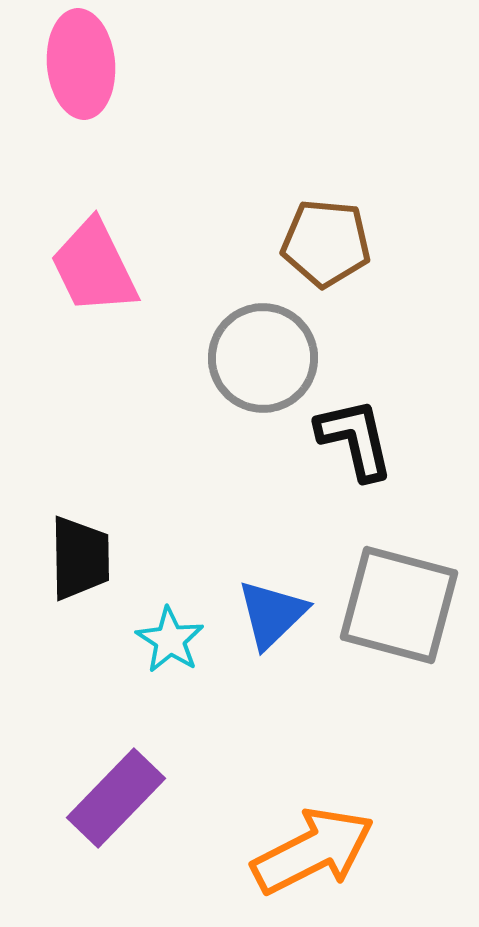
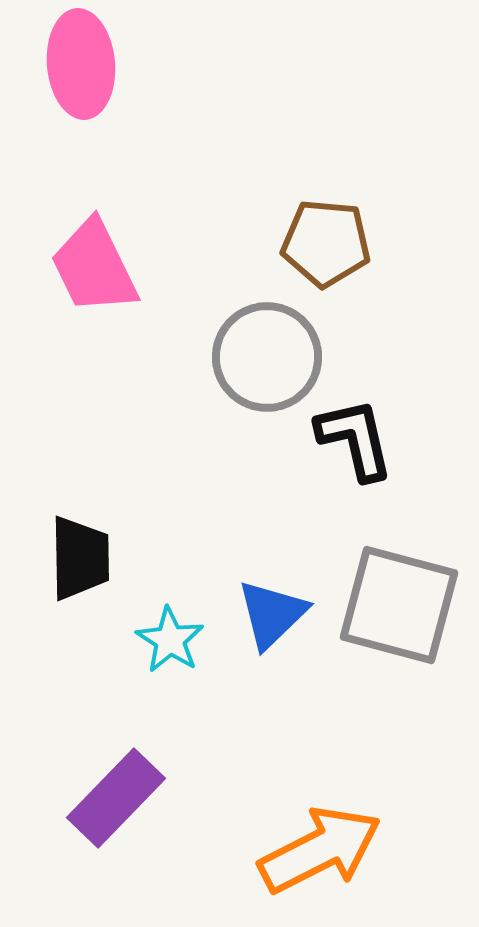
gray circle: moved 4 px right, 1 px up
orange arrow: moved 7 px right, 1 px up
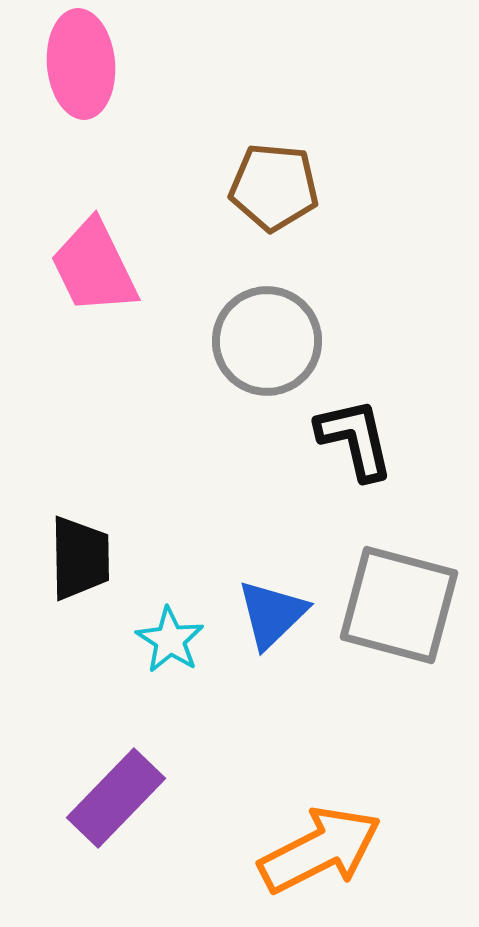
brown pentagon: moved 52 px left, 56 px up
gray circle: moved 16 px up
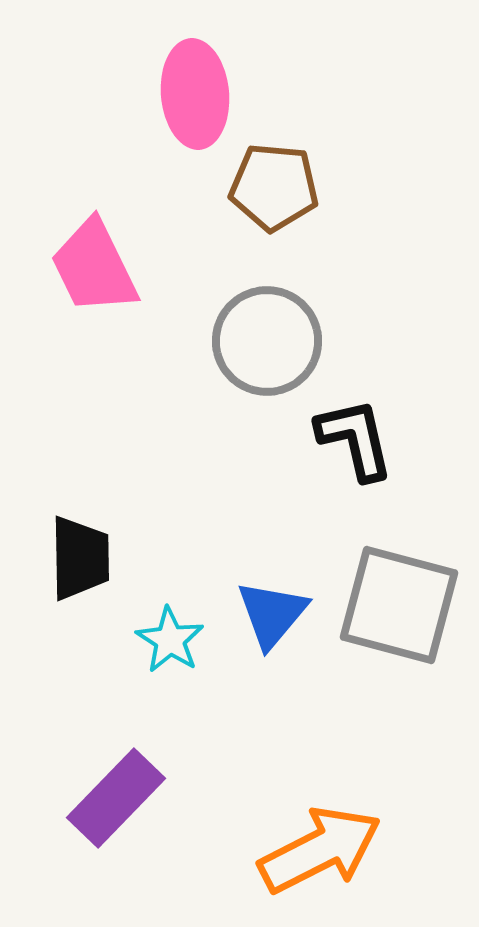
pink ellipse: moved 114 px right, 30 px down
blue triangle: rotated 6 degrees counterclockwise
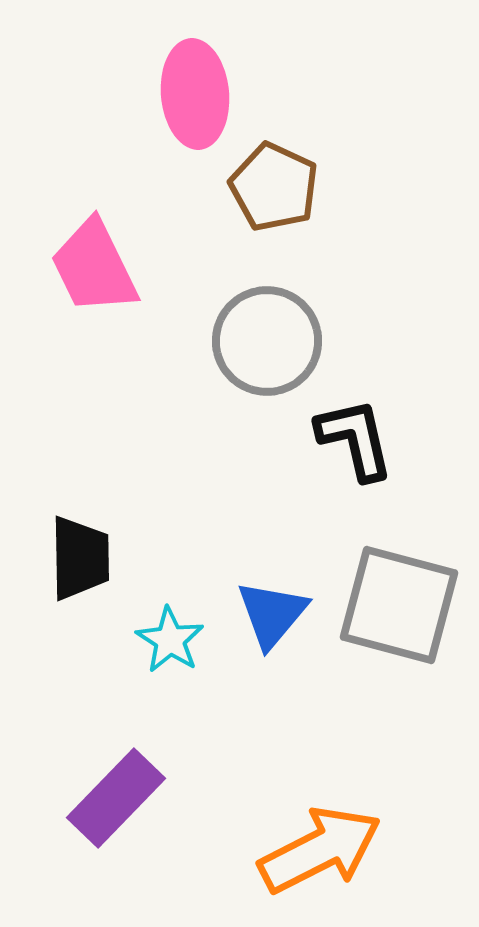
brown pentagon: rotated 20 degrees clockwise
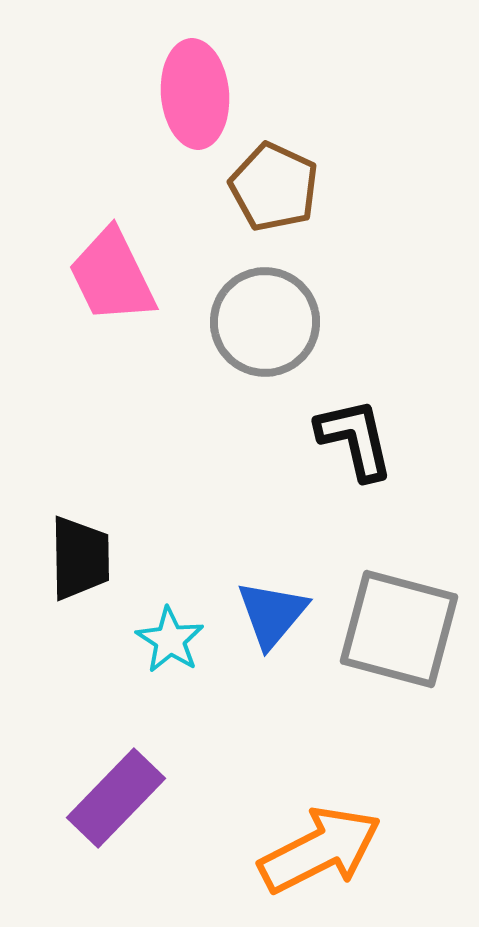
pink trapezoid: moved 18 px right, 9 px down
gray circle: moved 2 px left, 19 px up
gray square: moved 24 px down
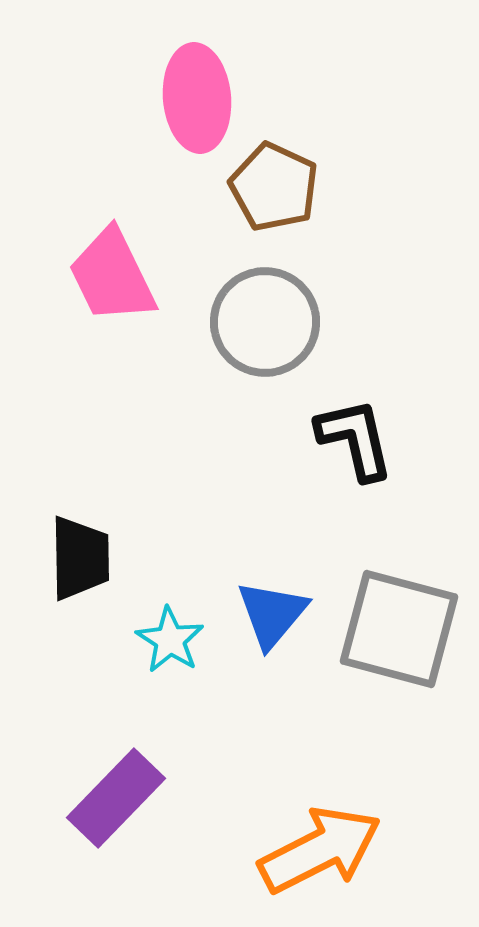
pink ellipse: moved 2 px right, 4 px down
